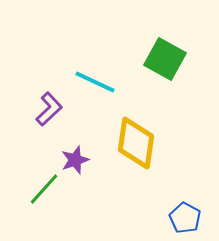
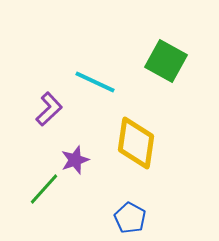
green square: moved 1 px right, 2 px down
blue pentagon: moved 55 px left
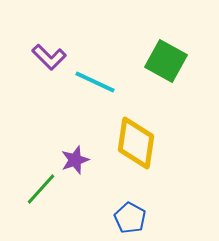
purple L-shape: moved 52 px up; rotated 88 degrees clockwise
green line: moved 3 px left
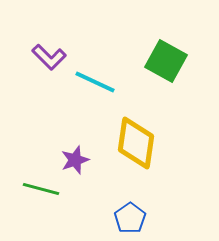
green line: rotated 63 degrees clockwise
blue pentagon: rotated 8 degrees clockwise
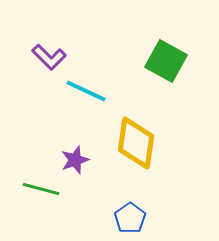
cyan line: moved 9 px left, 9 px down
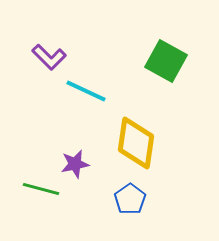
purple star: moved 4 px down; rotated 8 degrees clockwise
blue pentagon: moved 19 px up
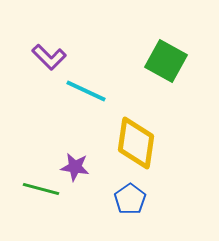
purple star: moved 3 px down; rotated 20 degrees clockwise
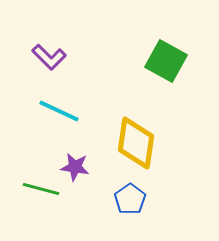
cyan line: moved 27 px left, 20 px down
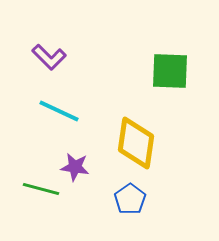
green square: moved 4 px right, 10 px down; rotated 27 degrees counterclockwise
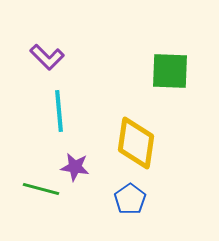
purple L-shape: moved 2 px left
cyan line: rotated 60 degrees clockwise
